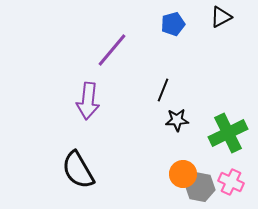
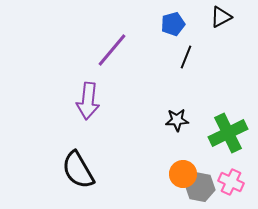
black line: moved 23 px right, 33 px up
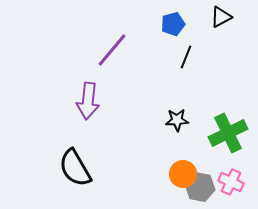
black semicircle: moved 3 px left, 2 px up
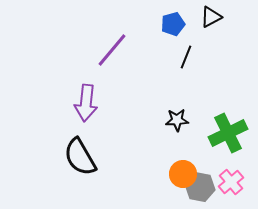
black triangle: moved 10 px left
purple arrow: moved 2 px left, 2 px down
black semicircle: moved 5 px right, 11 px up
pink cross: rotated 25 degrees clockwise
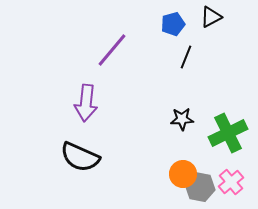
black star: moved 5 px right, 1 px up
black semicircle: rotated 36 degrees counterclockwise
